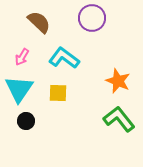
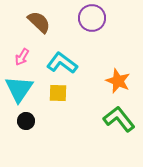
cyan L-shape: moved 2 px left, 5 px down
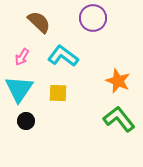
purple circle: moved 1 px right
cyan L-shape: moved 1 px right, 7 px up
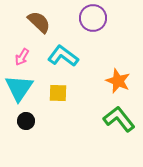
cyan triangle: moved 1 px up
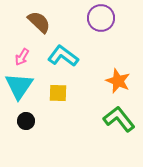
purple circle: moved 8 px right
cyan triangle: moved 2 px up
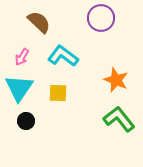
orange star: moved 2 px left, 1 px up
cyan triangle: moved 2 px down
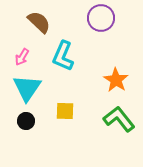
cyan L-shape: rotated 104 degrees counterclockwise
orange star: rotated 10 degrees clockwise
cyan triangle: moved 8 px right
yellow square: moved 7 px right, 18 px down
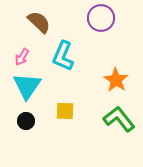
cyan triangle: moved 2 px up
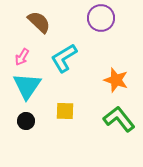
cyan L-shape: moved 1 px right, 2 px down; rotated 36 degrees clockwise
orange star: rotated 15 degrees counterclockwise
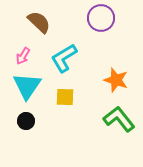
pink arrow: moved 1 px right, 1 px up
yellow square: moved 14 px up
